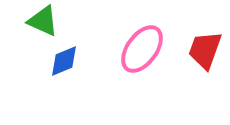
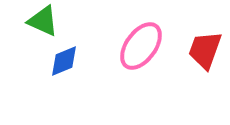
pink ellipse: moved 1 px left, 3 px up
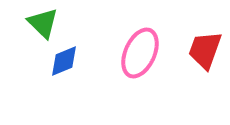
green triangle: moved 2 px down; rotated 20 degrees clockwise
pink ellipse: moved 1 px left, 7 px down; rotated 12 degrees counterclockwise
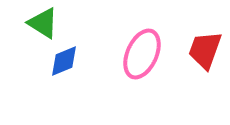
green triangle: rotated 12 degrees counterclockwise
pink ellipse: moved 2 px right, 1 px down
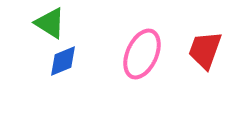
green triangle: moved 7 px right
blue diamond: moved 1 px left
